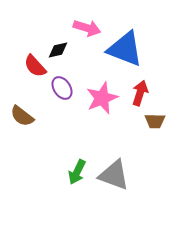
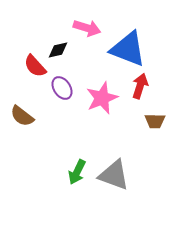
blue triangle: moved 3 px right
red arrow: moved 7 px up
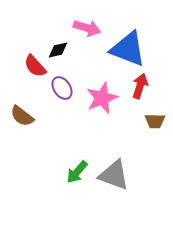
green arrow: rotated 15 degrees clockwise
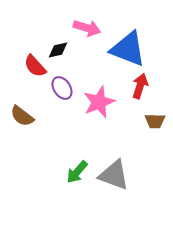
pink star: moved 3 px left, 4 px down
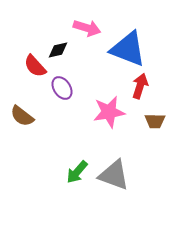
pink star: moved 10 px right, 10 px down; rotated 12 degrees clockwise
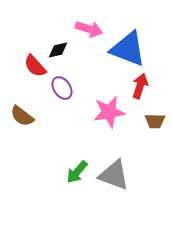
pink arrow: moved 2 px right, 1 px down
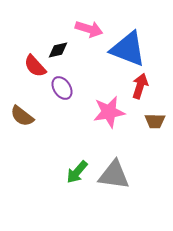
gray triangle: rotated 12 degrees counterclockwise
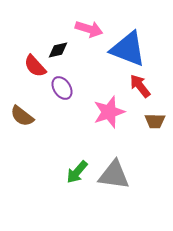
red arrow: rotated 55 degrees counterclockwise
pink star: rotated 8 degrees counterclockwise
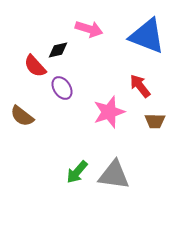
blue triangle: moved 19 px right, 13 px up
